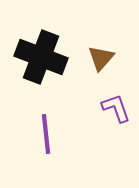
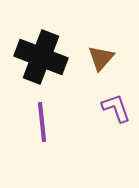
purple line: moved 4 px left, 12 px up
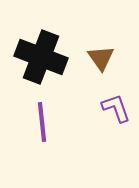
brown triangle: rotated 16 degrees counterclockwise
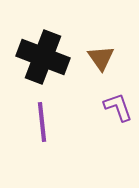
black cross: moved 2 px right
purple L-shape: moved 2 px right, 1 px up
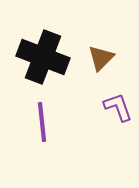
brown triangle: rotated 20 degrees clockwise
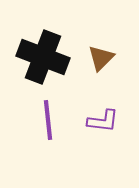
purple L-shape: moved 15 px left, 14 px down; rotated 116 degrees clockwise
purple line: moved 6 px right, 2 px up
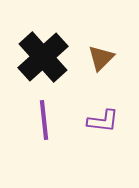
black cross: rotated 27 degrees clockwise
purple line: moved 4 px left
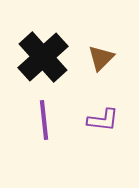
purple L-shape: moved 1 px up
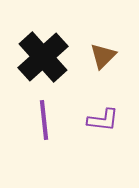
brown triangle: moved 2 px right, 2 px up
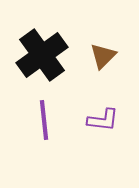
black cross: moved 1 px left, 2 px up; rotated 6 degrees clockwise
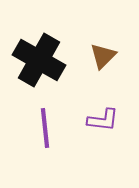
black cross: moved 3 px left, 5 px down; rotated 24 degrees counterclockwise
purple line: moved 1 px right, 8 px down
